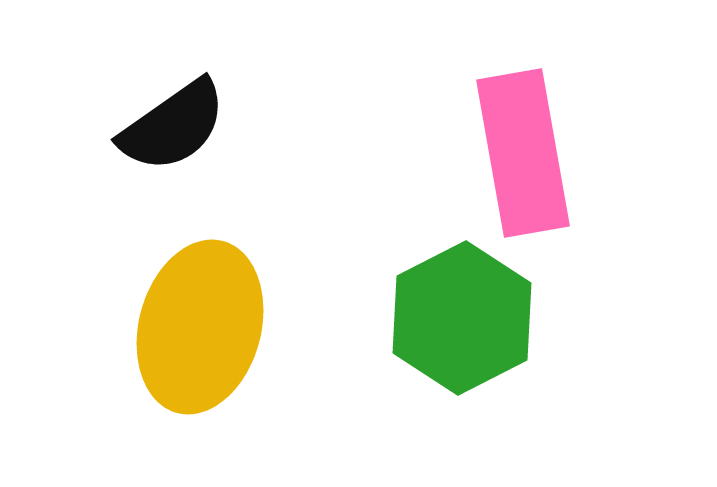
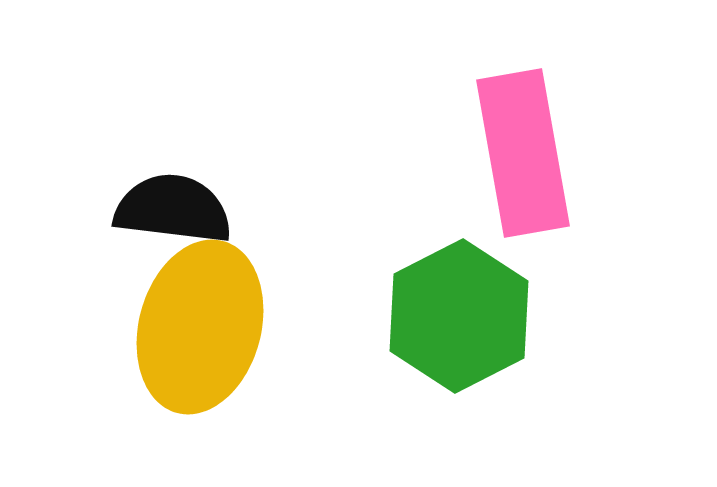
black semicircle: moved 83 px down; rotated 138 degrees counterclockwise
green hexagon: moved 3 px left, 2 px up
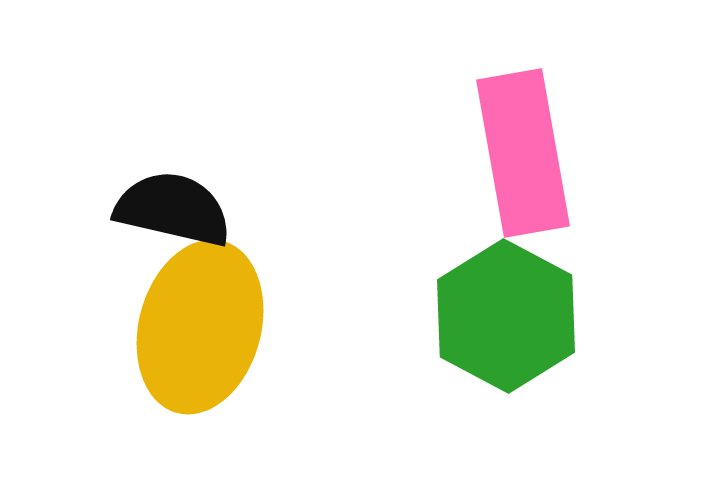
black semicircle: rotated 6 degrees clockwise
green hexagon: moved 47 px right; rotated 5 degrees counterclockwise
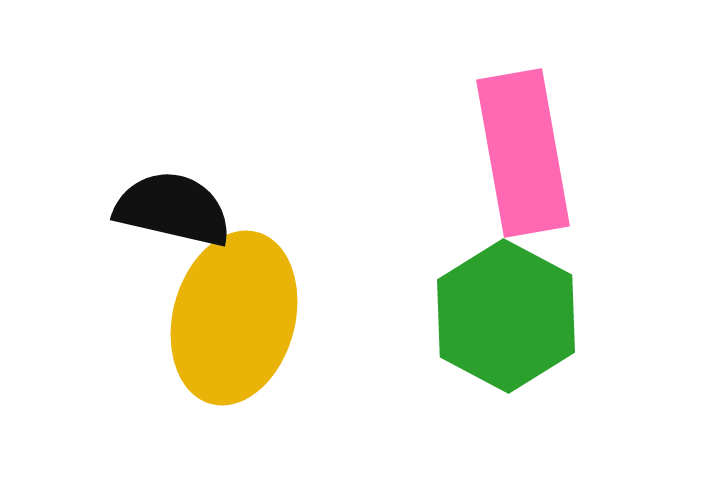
yellow ellipse: moved 34 px right, 9 px up
